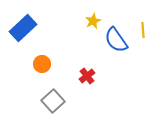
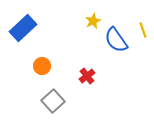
yellow line: rotated 14 degrees counterclockwise
orange circle: moved 2 px down
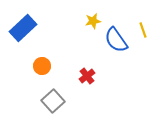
yellow star: rotated 14 degrees clockwise
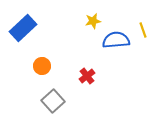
blue semicircle: rotated 120 degrees clockwise
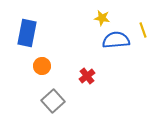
yellow star: moved 9 px right, 3 px up; rotated 21 degrees clockwise
blue rectangle: moved 4 px right, 5 px down; rotated 36 degrees counterclockwise
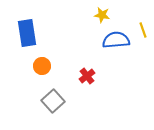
yellow star: moved 3 px up
blue rectangle: rotated 20 degrees counterclockwise
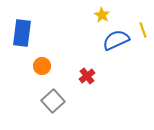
yellow star: rotated 21 degrees clockwise
blue rectangle: moved 5 px left; rotated 16 degrees clockwise
blue semicircle: rotated 20 degrees counterclockwise
